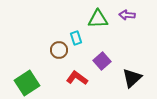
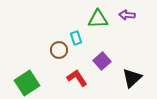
red L-shape: rotated 20 degrees clockwise
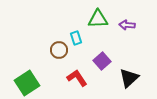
purple arrow: moved 10 px down
black triangle: moved 3 px left
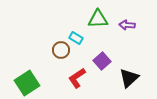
cyan rectangle: rotated 40 degrees counterclockwise
brown circle: moved 2 px right
red L-shape: rotated 90 degrees counterclockwise
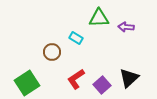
green triangle: moved 1 px right, 1 px up
purple arrow: moved 1 px left, 2 px down
brown circle: moved 9 px left, 2 px down
purple square: moved 24 px down
red L-shape: moved 1 px left, 1 px down
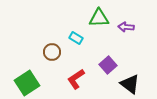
black triangle: moved 1 px right, 6 px down; rotated 40 degrees counterclockwise
purple square: moved 6 px right, 20 px up
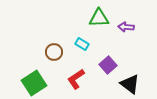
cyan rectangle: moved 6 px right, 6 px down
brown circle: moved 2 px right
green square: moved 7 px right
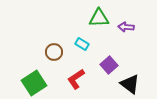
purple square: moved 1 px right
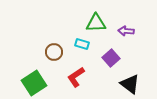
green triangle: moved 3 px left, 5 px down
purple arrow: moved 4 px down
cyan rectangle: rotated 16 degrees counterclockwise
purple square: moved 2 px right, 7 px up
red L-shape: moved 2 px up
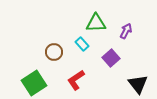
purple arrow: rotated 112 degrees clockwise
cyan rectangle: rotated 32 degrees clockwise
red L-shape: moved 3 px down
black triangle: moved 8 px right; rotated 15 degrees clockwise
